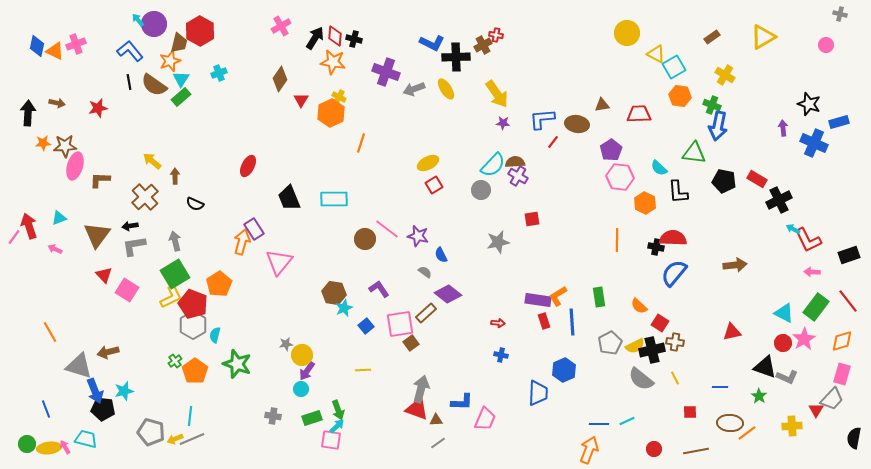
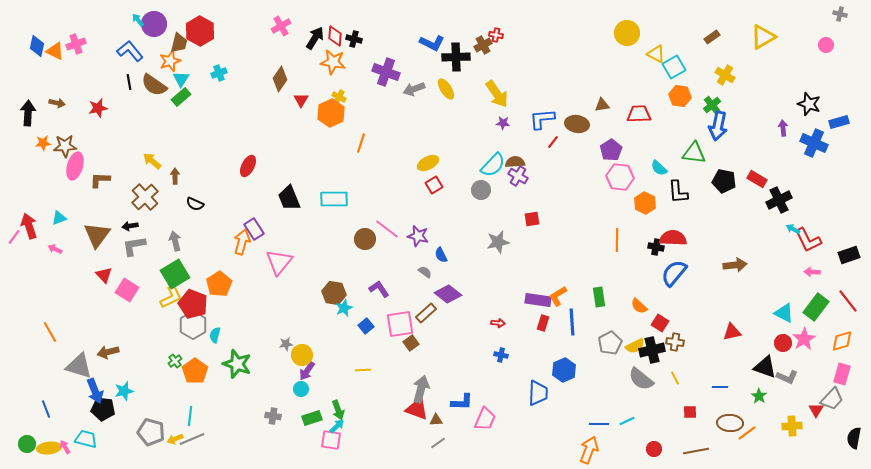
green cross at (712, 105): rotated 30 degrees clockwise
red rectangle at (544, 321): moved 1 px left, 2 px down; rotated 35 degrees clockwise
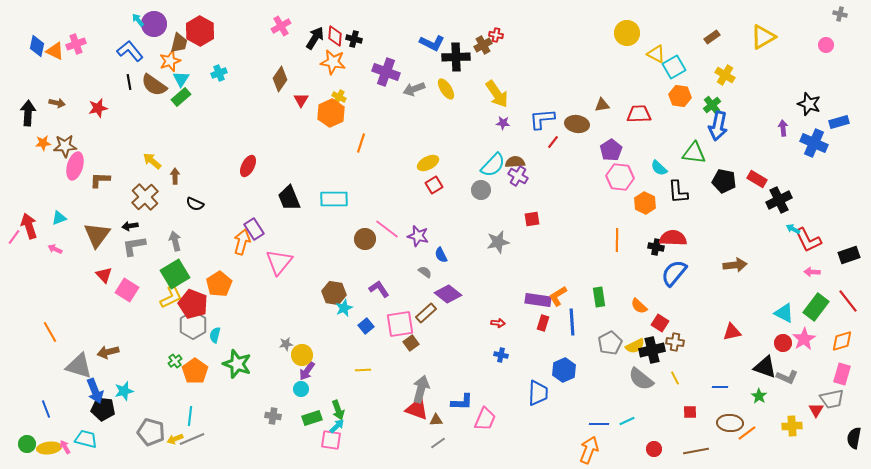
gray trapezoid at (832, 399): rotated 35 degrees clockwise
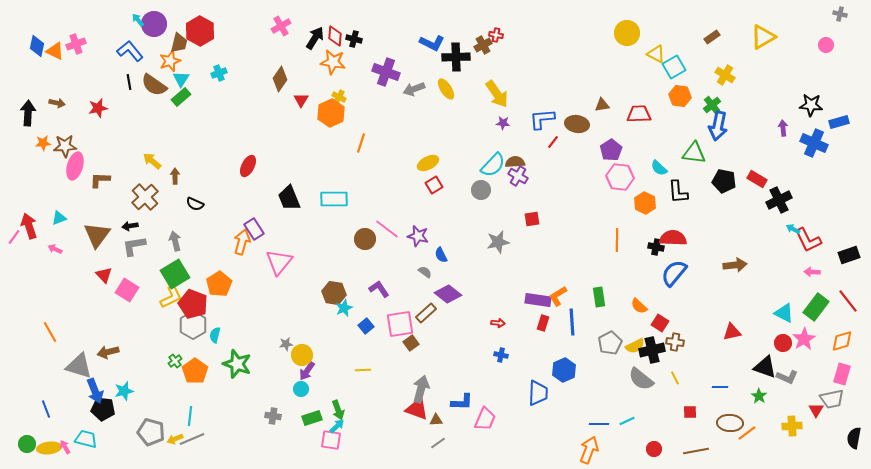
black star at (809, 104): moved 2 px right, 1 px down; rotated 15 degrees counterclockwise
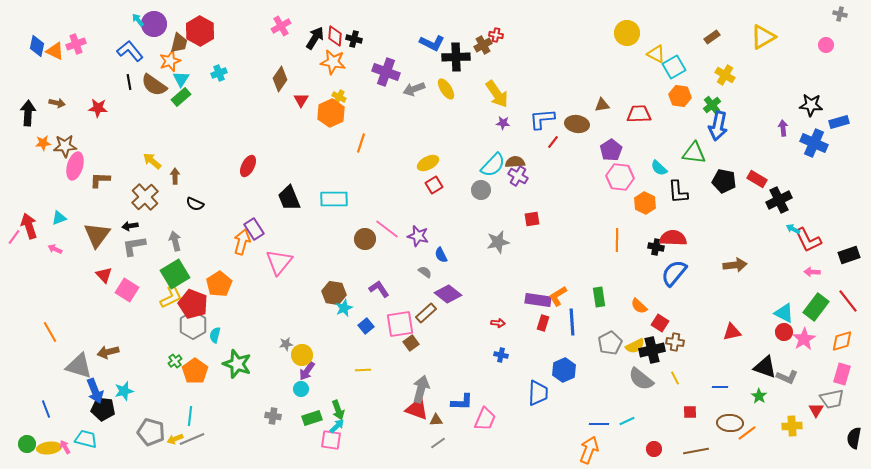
red star at (98, 108): rotated 18 degrees clockwise
red circle at (783, 343): moved 1 px right, 11 px up
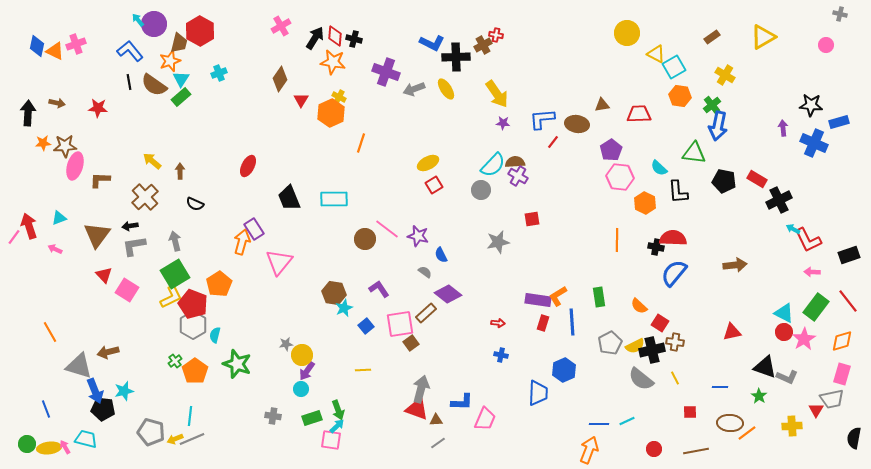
brown arrow at (175, 176): moved 5 px right, 5 px up
